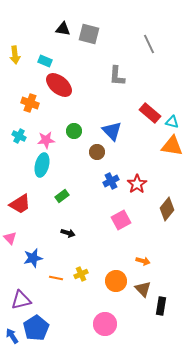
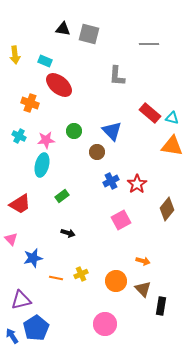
gray line: rotated 66 degrees counterclockwise
cyan triangle: moved 4 px up
pink triangle: moved 1 px right, 1 px down
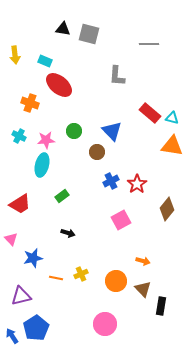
purple triangle: moved 4 px up
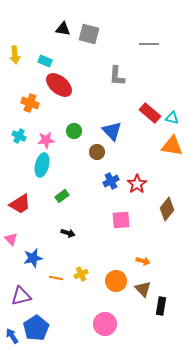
pink square: rotated 24 degrees clockwise
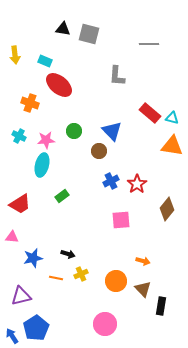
brown circle: moved 2 px right, 1 px up
black arrow: moved 21 px down
pink triangle: moved 1 px right, 2 px up; rotated 40 degrees counterclockwise
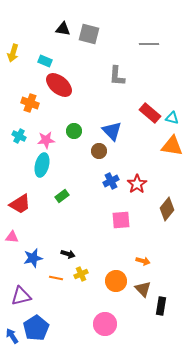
yellow arrow: moved 2 px left, 2 px up; rotated 24 degrees clockwise
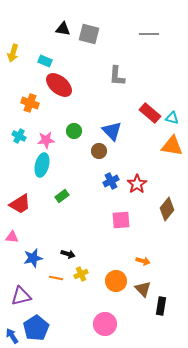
gray line: moved 10 px up
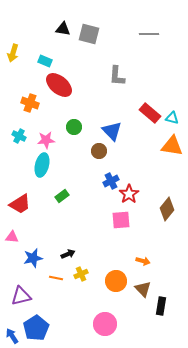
green circle: moved 4 px up
red star: moved 8 px left, 10 px down
black arrow: rotated 40 degrees counterclockwise
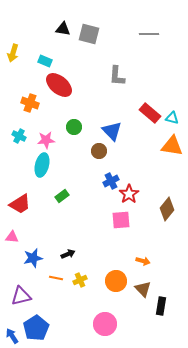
yellow cross: moved 1 px left, 6 px down
